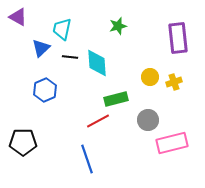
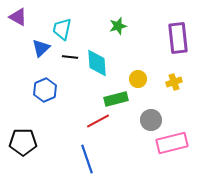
yellow circle: moved 12 px left, 2 px down
gray circle: moved 3 px right
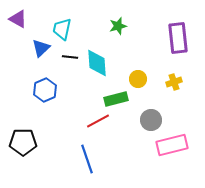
purple triangle: moved 2 px down
pink rectangle: moved 2 px down
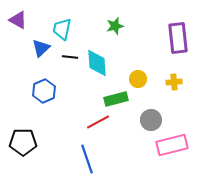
purple triangle: moved 1 px down
green star: moved 3 px left
yellow cross: rotated 14 degrees clockwise
blue hexagon: moved 1 px left, 1 px down
red line: moved 1 px down
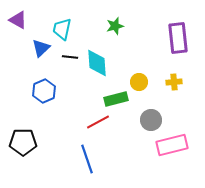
yellow circle: moved 1 px right, 3 px down
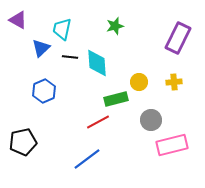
purple rectangle: rotated 32 degrees clockwise
black pentagon: rotated 12 degrees counterclockwise
blue line: rotated 72 degrees clockwise
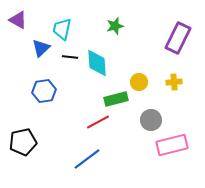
blue hexagon: rotated 15 degrees clockwise
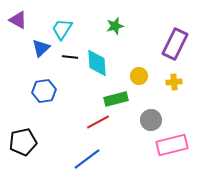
cyan trapezoid: rotated 20 degrees clockwise
purple rectangle: moved 3 px left, 6 px down
yellow circle: moved 6 px up
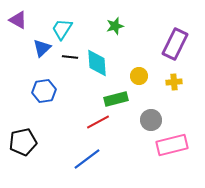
blue triangle: moved 1 px right
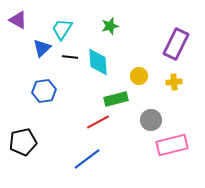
green star: moved 5 px left
purple rectangle: moved 1 px right
cyan diamond: moved 1 px right, 1 px up
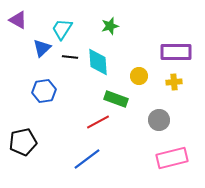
purple rectangle: moved 8 px down; rotated 64 degrees clockwise
green rectangle: rotated 35 degrees clockwise
gray circle: moved 8 px right
pink rectangle: moved 13 px down
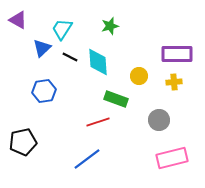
purple rectangle: moved 1 px right, 2 px down
black line: rotated 21 degrees clockwise
red line: rotated 10 degrees clockwise
